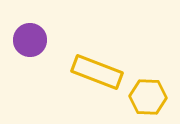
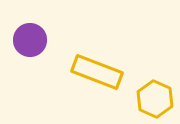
yellow hexagon: moved 7 px right, 2 px down; rotated 21 degrees clockwise
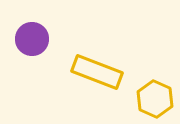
purple circle: moved 2 px right, 1 px up
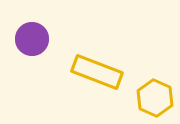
yellow hexagon: moved 1 px up
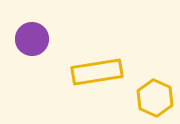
yellow rectangle: rotated 30 degrees counterclockwise
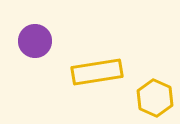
purple circle: moved 3 px right, 2 px down
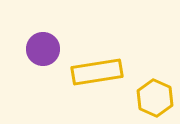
purple circle: moved 8 px right, 8 px down
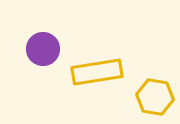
yellow hexagon: moved 1 px up; rotated 15 degrees counterclockwise
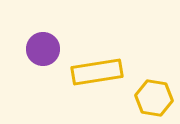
yellow hexagon: moved 1 px left, 1 px down
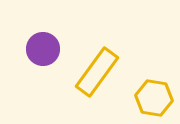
yellow rectangle: rotated 45 degrees counterclockwise
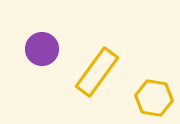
purple circle: moved 1 px left
